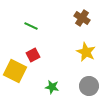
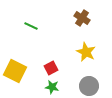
red square: moved 18 px right, 13 px down
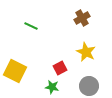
brown cross: rotated 28 degrees clockwise
red square: moved 9 px right
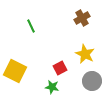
green line: rotated 40 degrees clockwise
yellow star: moved 1 px left, 2 px down
gray circle: moved 3 px right, 5 px up
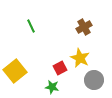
brown cross: moved 2 px right, 9 px down
yellow star: moved 5 px left, 4 px down
yellow square: rotated 25 degrees clockwise
gray circle: moved 2 px right, 1 px up
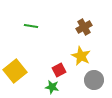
green line: rotated 56 degrees counterclockwise
yellow star: moved 1 px right, 2 px up
red square: moved 1 px left, 2 px down
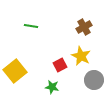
red square: moved 1 px right, 5 px up
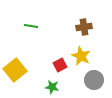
brown cross: rotated 21 degrees clockwise
yellow square: moved 1 px up
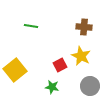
brown cross: rotated 14 degrees clockwise
gray circle: moved 4 px left, 6 px down
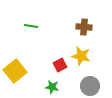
yellow star: rotated 12 degrees counterclockwise
yellow square: moved 1 px down
